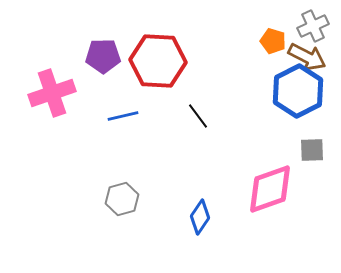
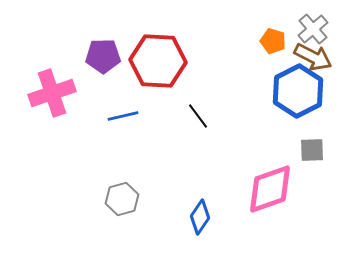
gray cross: moved 3 px down; rotated 16 degrees counterclockwise
brown arrow: moved 6 px right
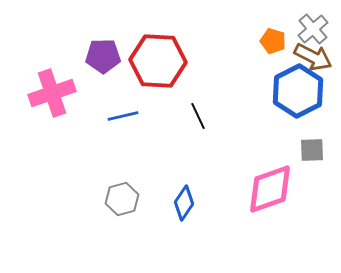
black line: rotated 12 degrees clockwise
blue diamond: moved 16 px left, 14 px up
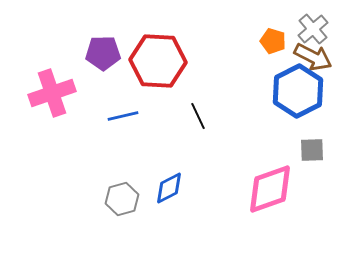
purple pentagon: moved 3 px up
blue diamond: moved 15 px left, 15 px up; rotated 28 degrees clockwise
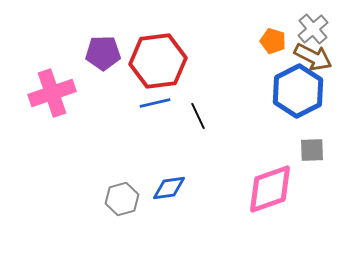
red hexagon: rotated 10 degrees counterclockwise
blue line: moved 32 px right, 13 px up
blue diamond: rotated 20 degrees clockwise
